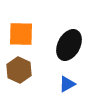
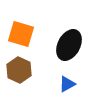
orange square: rotated 16 degrees clockwise
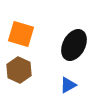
black ellipse: moved 5 px right
blue triangle: moved 1 px right, 1 px down
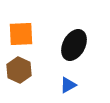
orange square: rotated 20 degrees counterclockwise
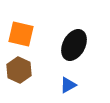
orange square: rotated 16 degrees clockwise
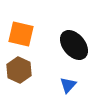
black ellipse: rotated 68 degrees counterclockwise
blue triangle: rotated 18 degrees counterclockwise
